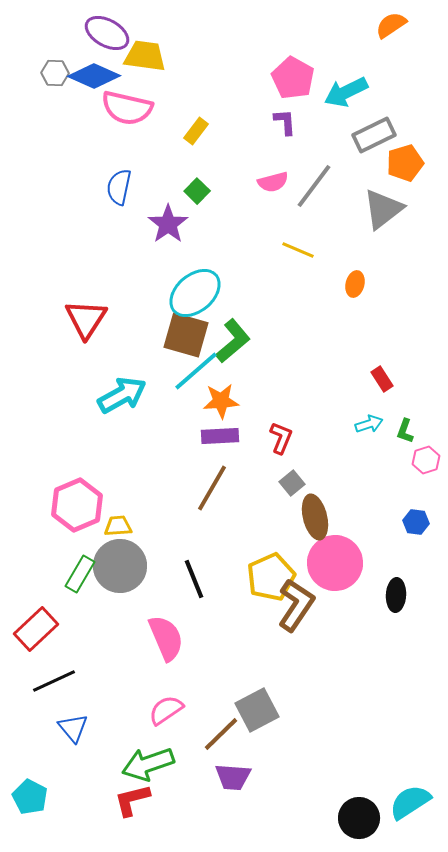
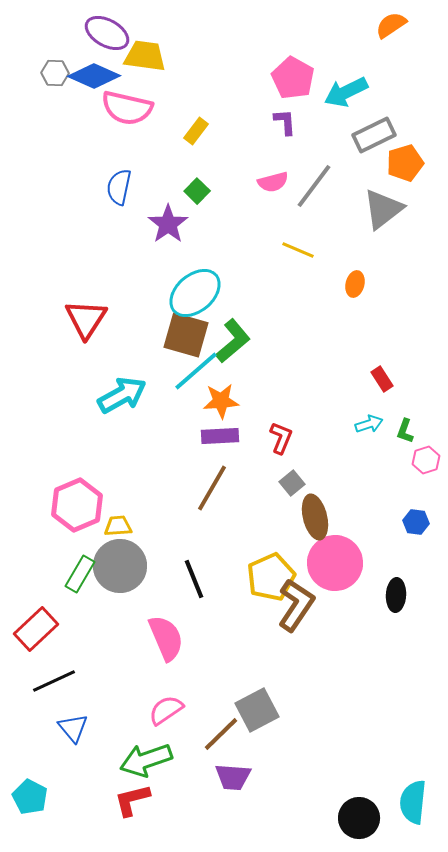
green arrow at (148, 764): moved 2 px left, 4 px up
cyan semicircle at (410, 802): moved 3 px right; rotated 51 degrees counterclockwise
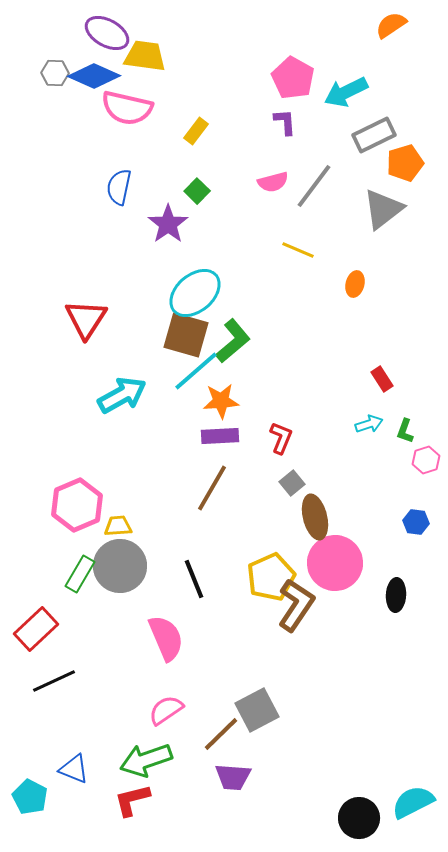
blue triangle at (73, 728): moved 1 px right, 41 px down; rotated 28 degrees counterclockwise
cyan semicircle at (413, 802): rotated 57 degrees clockwise
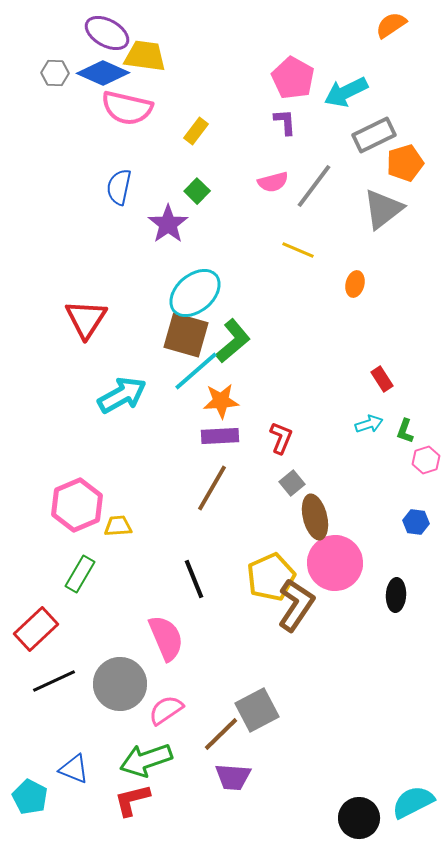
blue diamond at (94, 76): moved 9 px right, 3 px up
gray circle at (120, 566): moved 118 px down
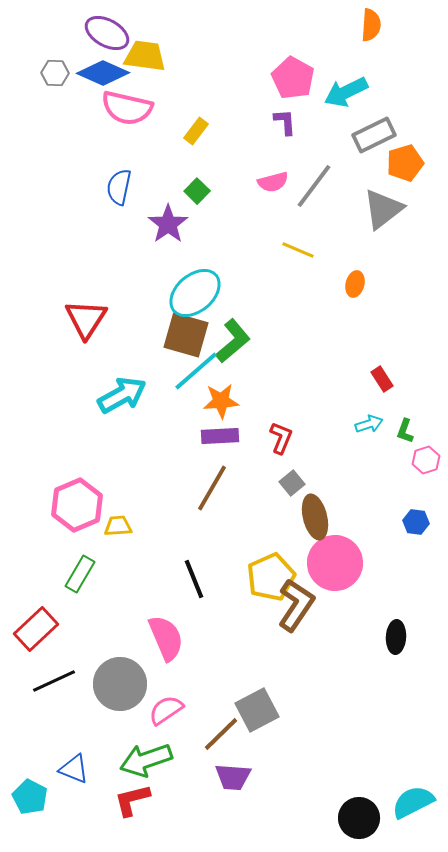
orange semicircle at (391, 25): moved 20 px left; rotated 128 degrees clockwise
black ellipse at (396, 595): moved 42 px down
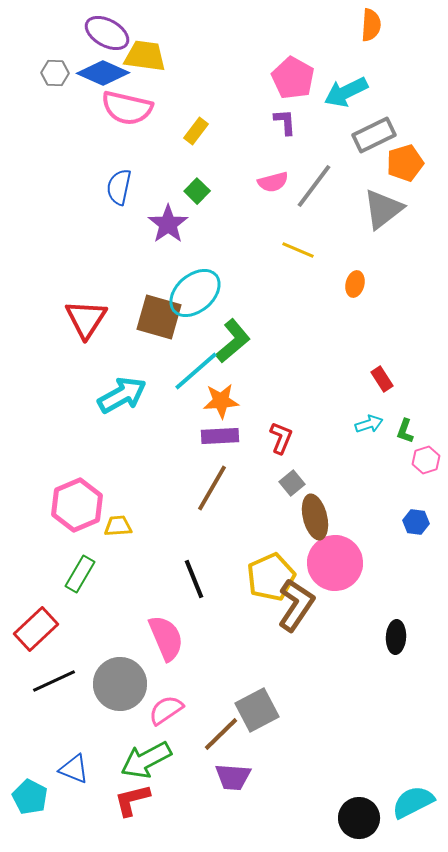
brown square at (186, 335): moved 27 px left, 18 px up
green arrow at (146, 760): rotated 9 degrees counterclockwise
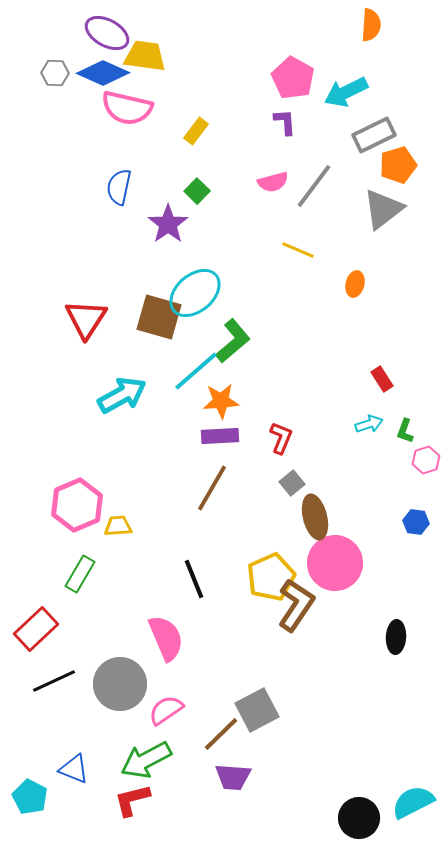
orange pentagon at (405, 163): moved 7 px left, 2 px down
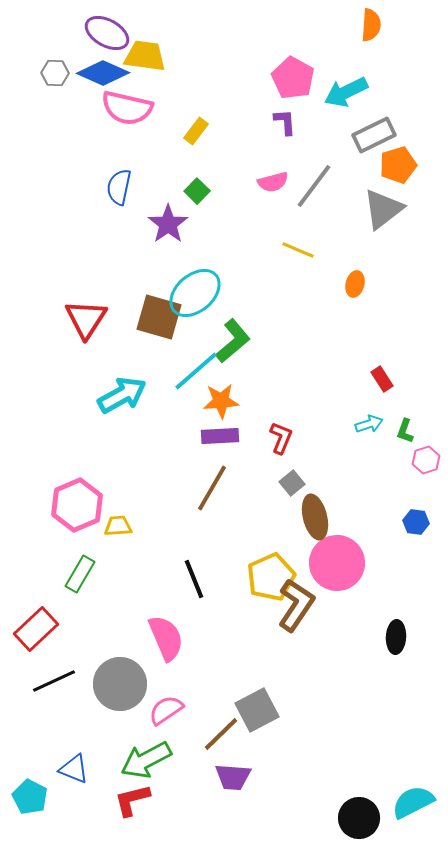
pink circle at (335, 563): moved 2 px right
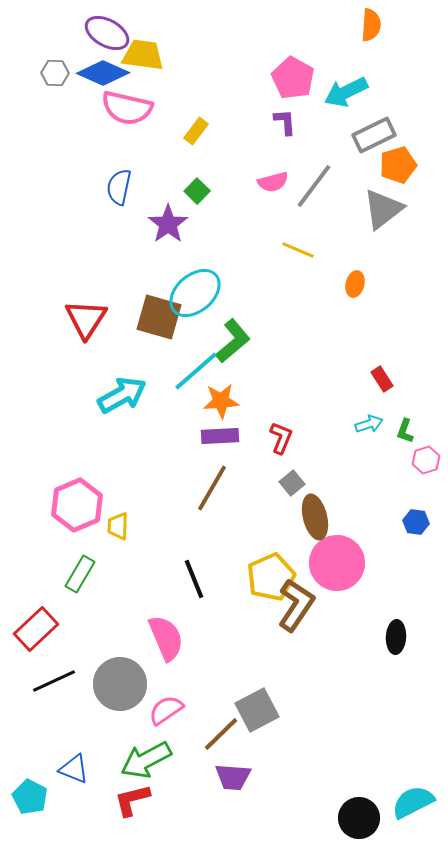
yellow trapezoid at (145, 56): moved 2 px left, 1 px up
yellow trapezoid at (118, 526): rotated 84 degrees counterclockwise
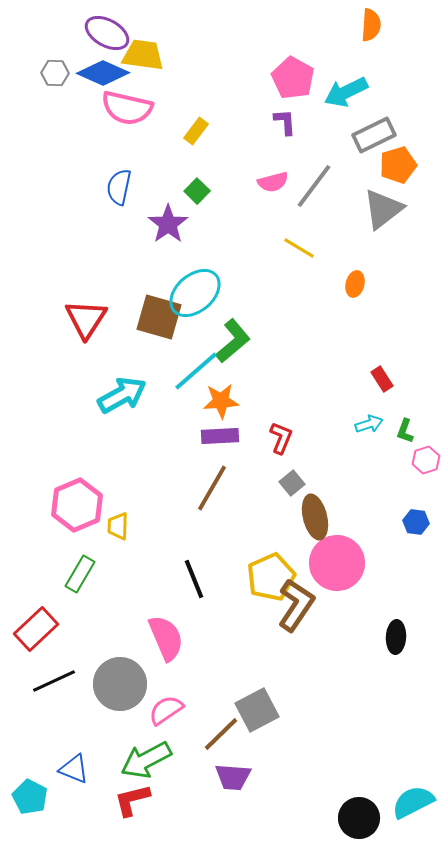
yellow line at (298, 250): moved 1 px right, 2 px up; rotated 8 degrees clockwise
